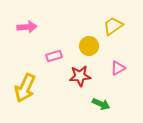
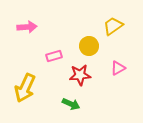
red star: moved 1 px up
green arrow: moved 30 px left
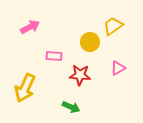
pink arrow: moved 3 px right; rotated 24 degrees counterclockwise
yellow circle: moved 1 px right, 4 px up
pink rectangle: rotated 21 degrees clockwise
red star: rotated 10 degrees clockwise
green arrow: moved 3 px down
